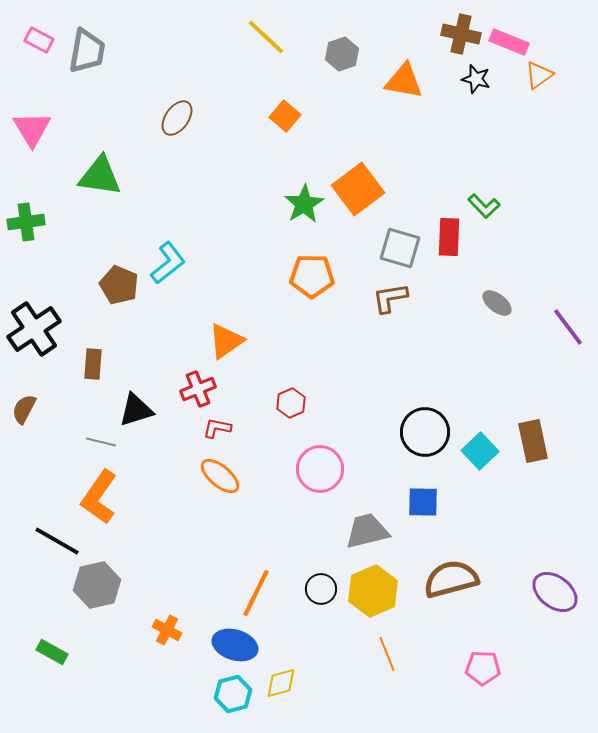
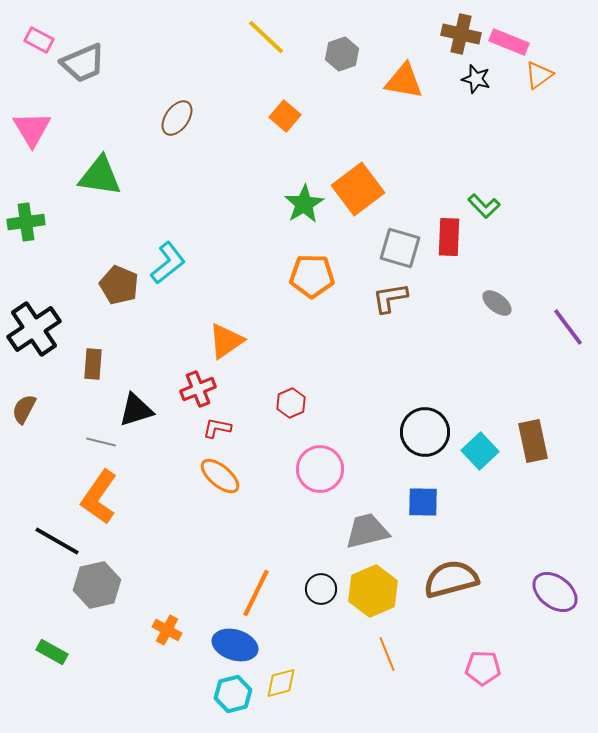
gray trapezoid at (87, 51): moved 4 px left, 12 px down; rotated 57 degrees clockwise
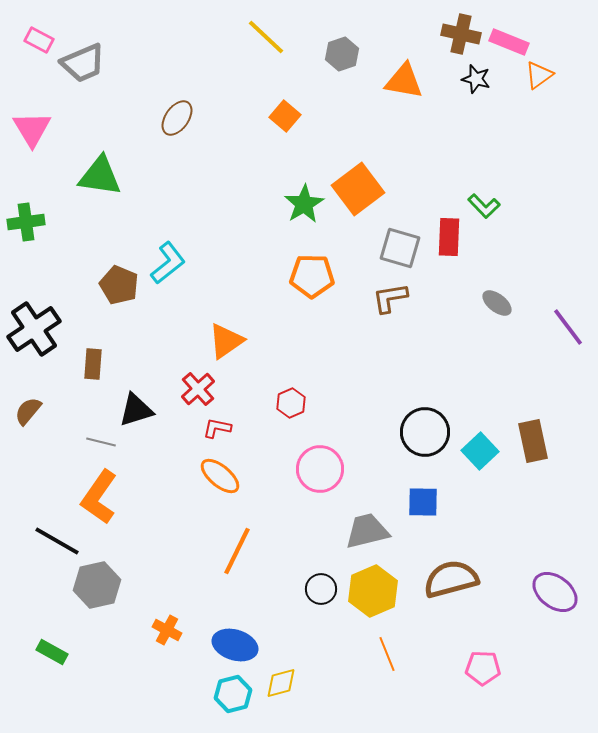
red cross at (198, 389): rotated 20 degrees counterclockwise
brown semicircle at (24, 409): moved 4 px right, 2 px down; rotated 12 degrees clockwise
orange line at (256, 593): moved 19 px left, 42 px up
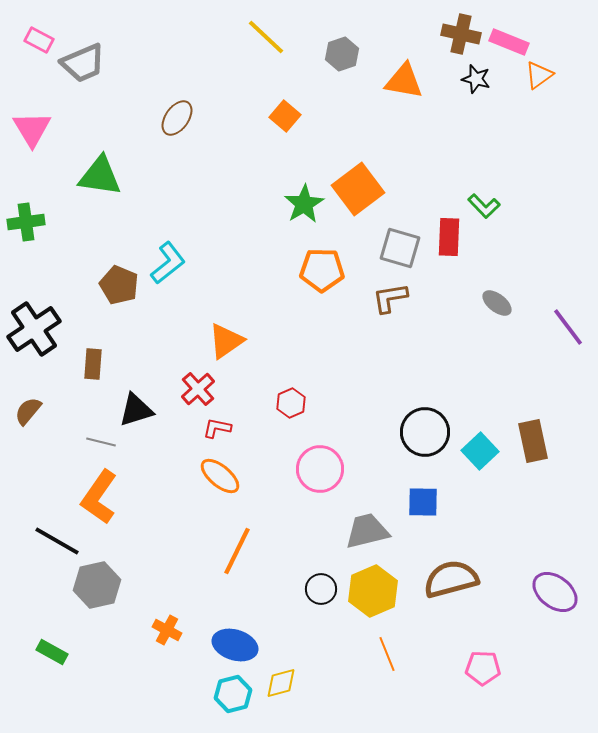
orange pentagon at (312, 276): moved 10 px right, 6 px up
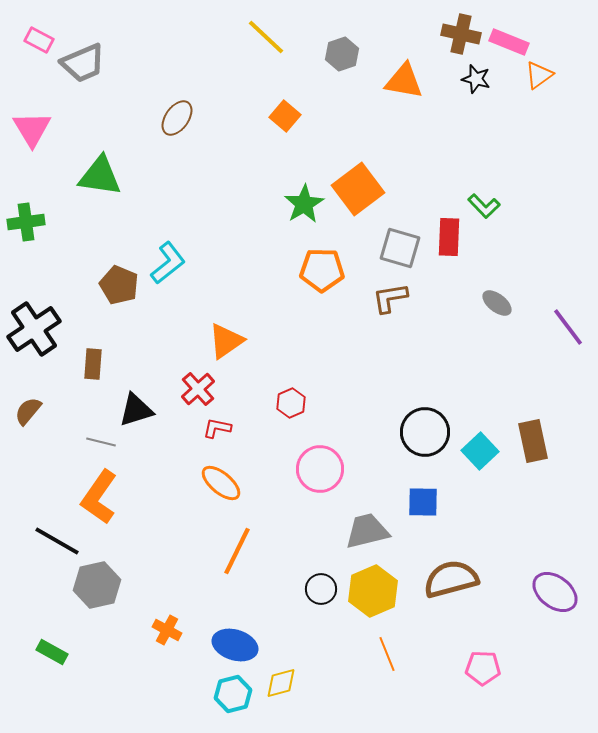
orange ellipse at (220, 476): moved 1 px right, 7 px down
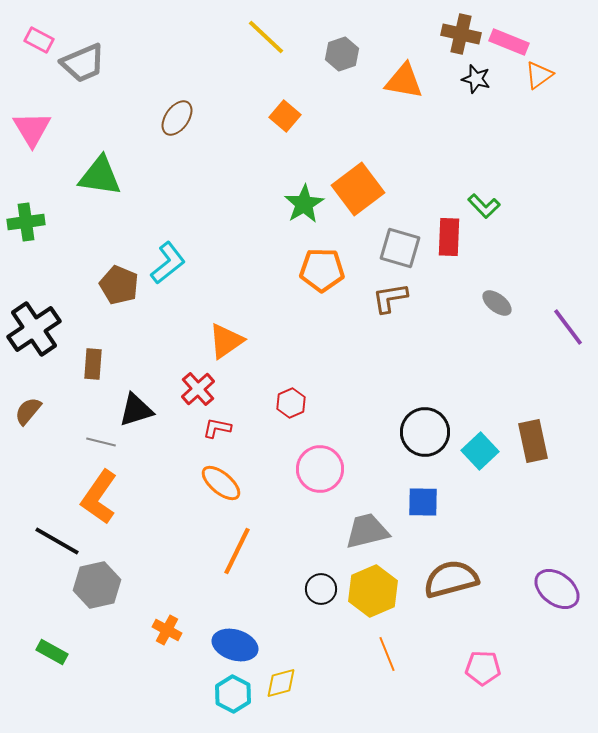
purple ellipse at (555, 592): moved 2 px right, 3 px up
cyan hexagon at (233, 694): rotated 18 degrees counterclockwise
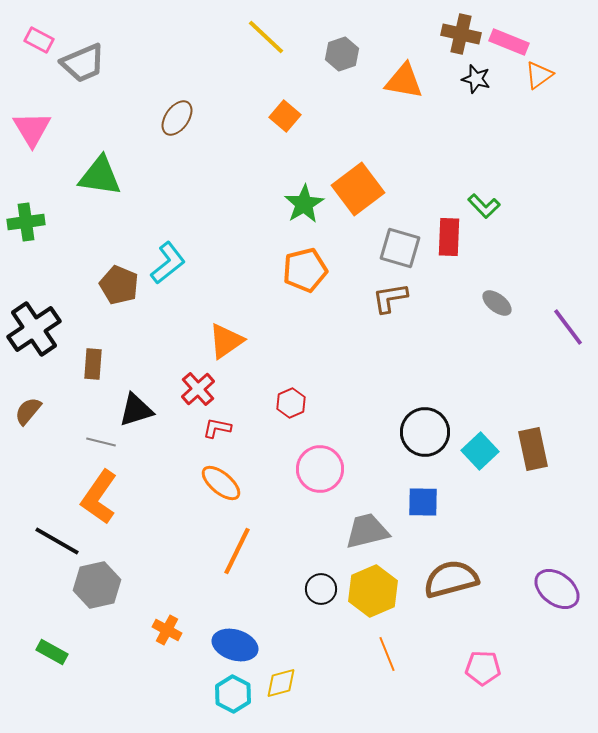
orange pentagon at (322, 270): moved 17 px left; rotated 15 degrees counterclockwise
brown rectangle at (533, 441): moved 8 px down
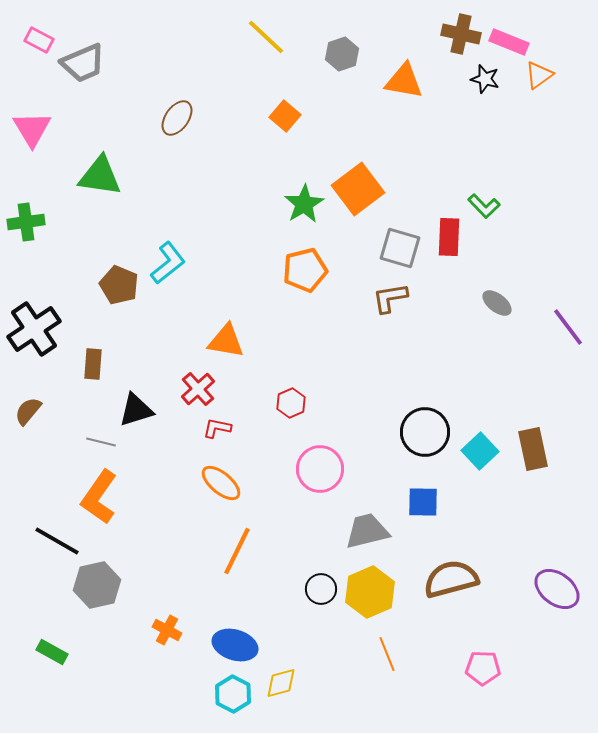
black star at (476, 79): moved 9 px right
orange triangle at (226, 341): rotated 45 degrees clockwise
yellow hexagon at (373, 591): moved 3 px left, 1 px down
